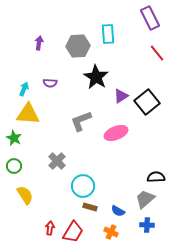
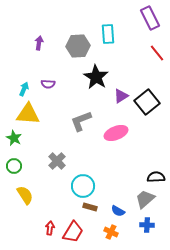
purple semicircle: moved 2 px left, 1 px down
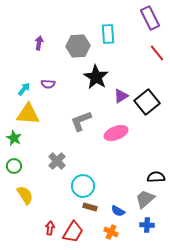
cyan arrow: rotated 16 degrees clockwise
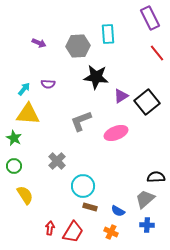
purple arrow: rotated 104 degrees clockwise
black star: rotated 25 degrees counterclockwise
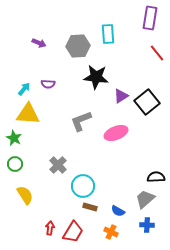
purple rectangle: rotated 35 degrees clockwise
gray cross: moved 1 px right, 4 px down
green circle: moved 1 px right, 2 px up
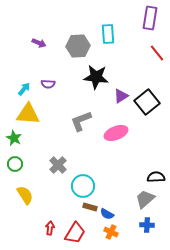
blue semicircle: moved 11 px left, 3 px down
red trapezoid: moved 2 px right, 1 px down
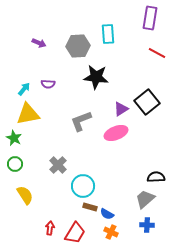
red line: rotated 24 degrees counterclockwise
purple triangle: moved 13 px down
yellow triangle: rotated 15 degrees counterclockwise
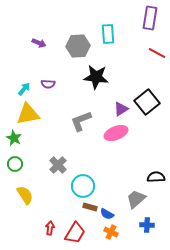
gray trapezoid: moved 9 px left
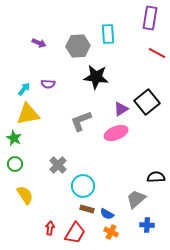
brown rectangle: moved 3 px left, 2 px down
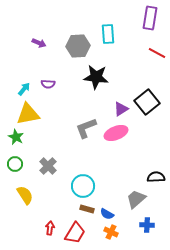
gray L-shape: moved 5 px right, 7 px down
green star: moved 2 px right, 1 px up
gray cross: moved 10 px left, 1 px down
